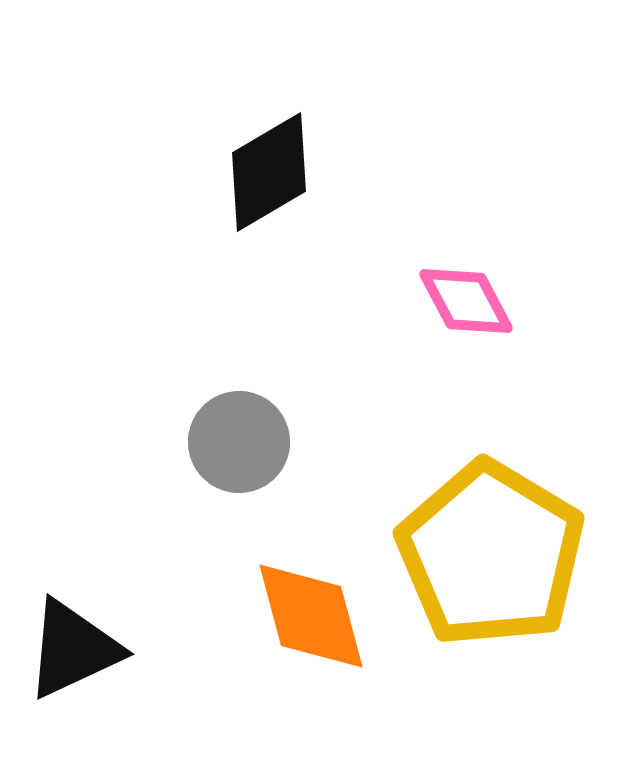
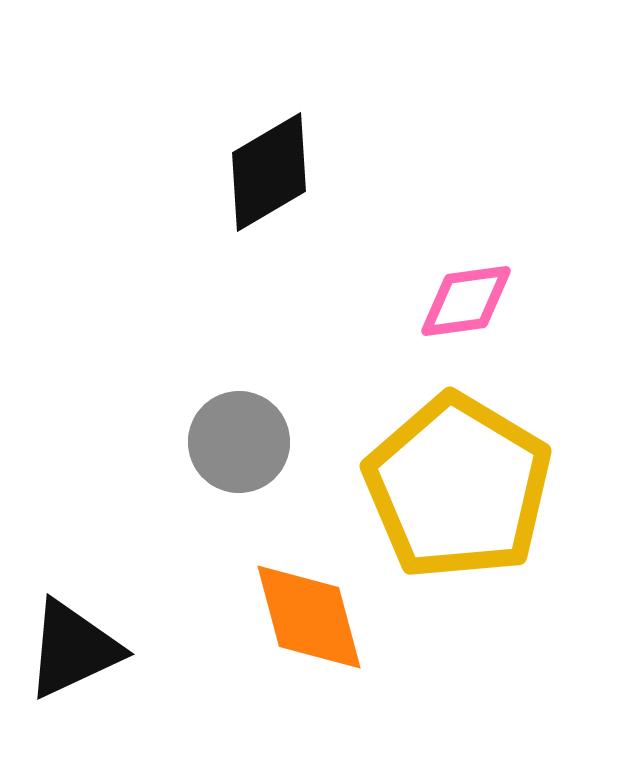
pink diamond: rotated 70 degrees counterclockwise
yellow pentagon: moved 33 px left, 67 px up
orange diamond: moved 2 px left, 1 px down
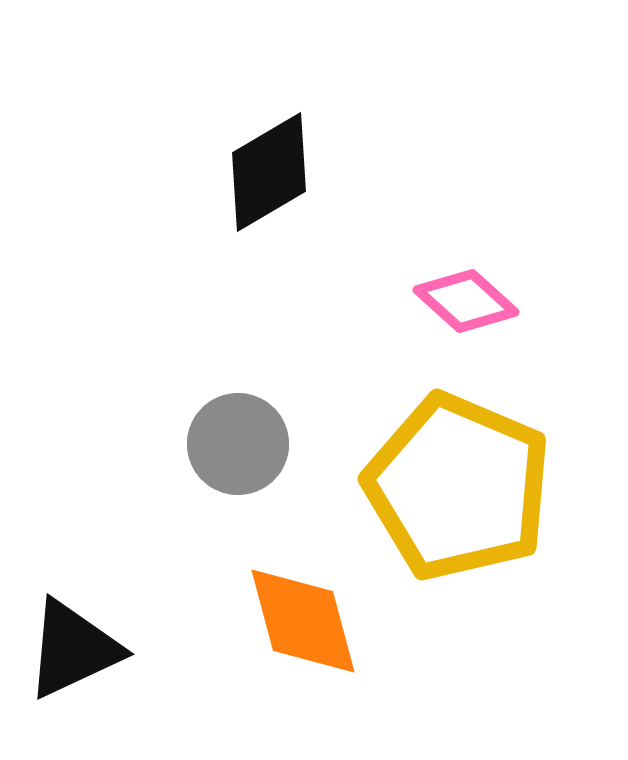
pink diamond: rotated 50 degrees clockwise
gray circle: moved 1 px left, 2 px down
yellow pentagon: rotated 8 degrees counterclockwise
orange diamond: moved 6 px left, 4 px down
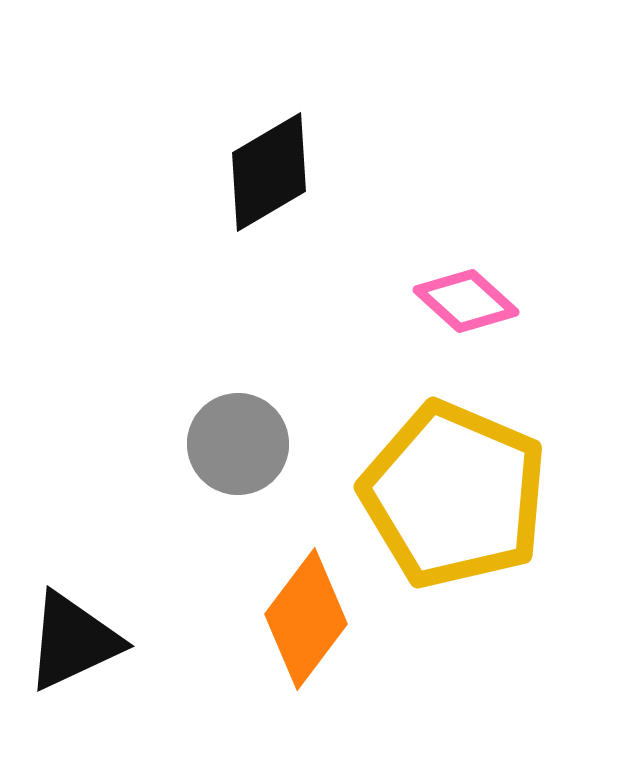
yellow pentagon: moved 4 px left, 8 px down
orange diamond: moved 3 px right, 2 px up; rotated 52 degrees clockwise
black triangle: moved 8 px up
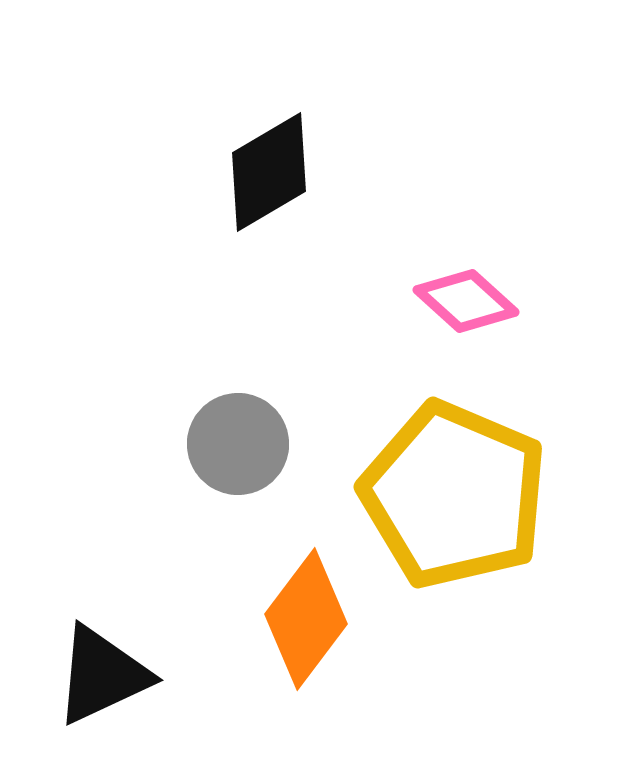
black triangle: moved 29 px right, 34 px down
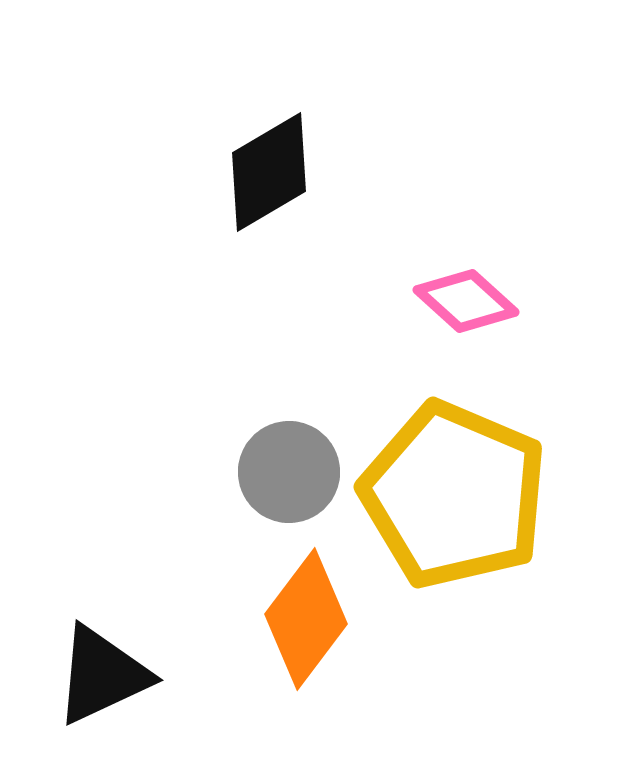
gray circle: moved 51 px right, 28 px down
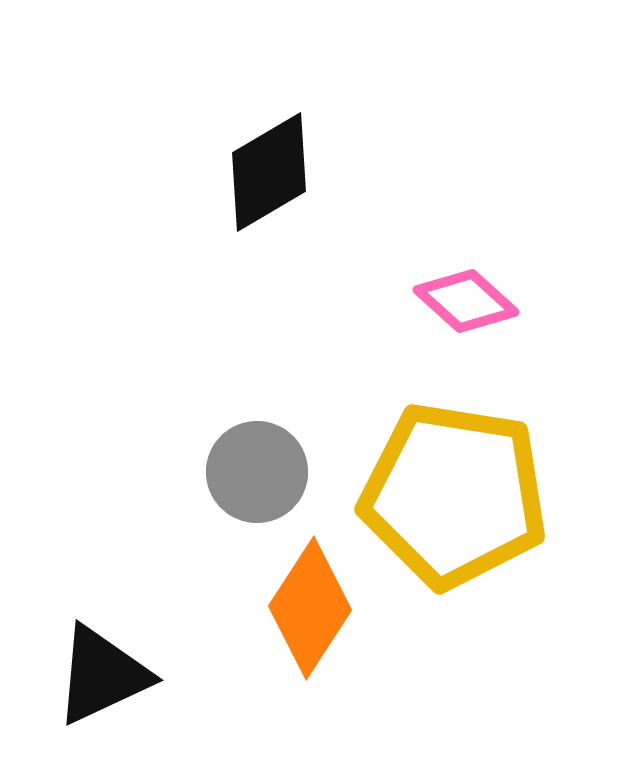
gray circle: moved 32 px left
yellow pentagon: rotated 14 degrees counterclockwise
orange diamond: moved 4 px right, 11 px up; rotated 4 degrees counterclockwise
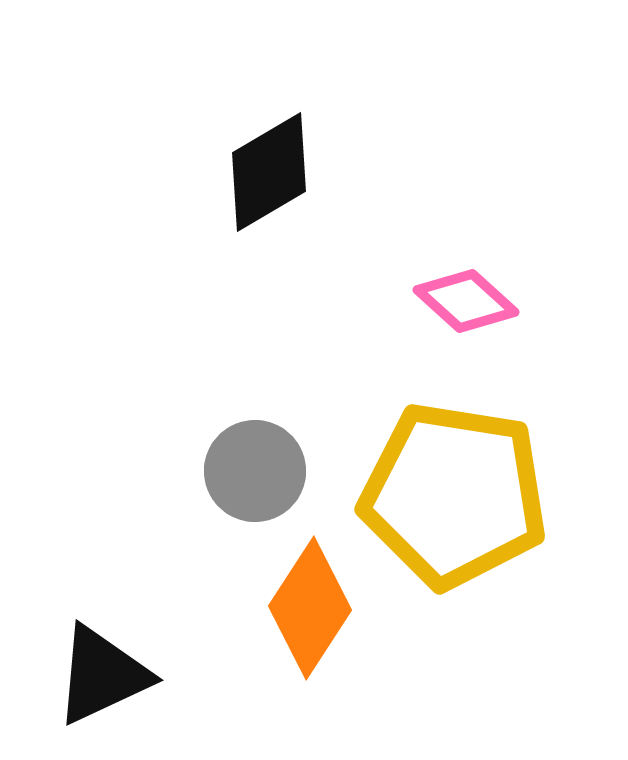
gray circle: moved 2 px left, 1 px up
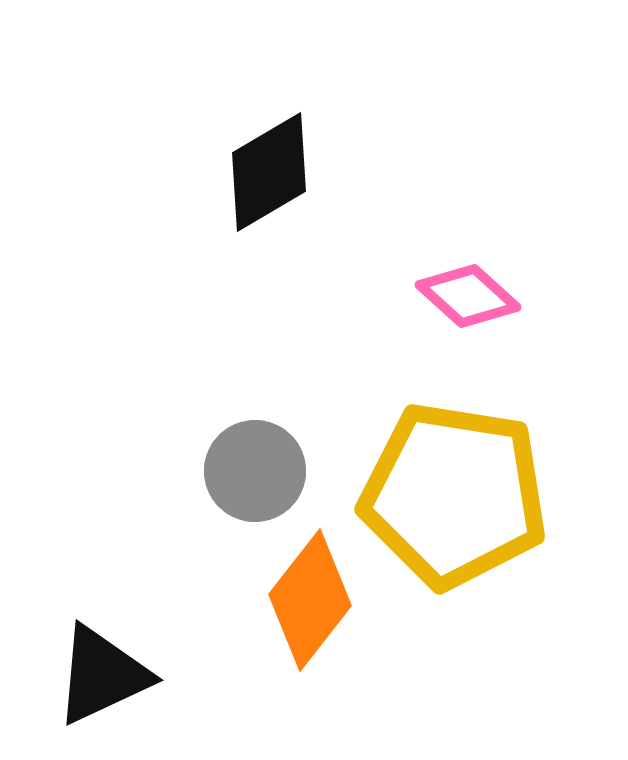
pink diamond: moved 2 px right, 5 px up
orange diamond: moved 8 px up; rotated 5 degrees clockwise
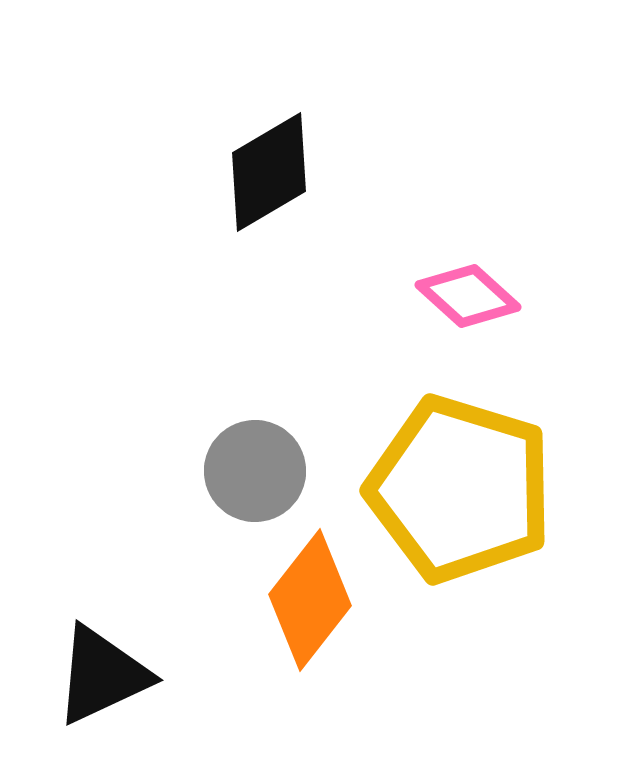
yellow pentagon: moved 6 px right, 6 px up; rotated 8 degrees clockwise
